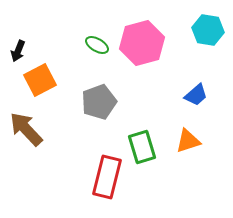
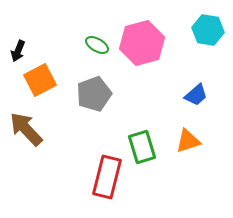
gray pentagon: moved 5 px left, 8 px up
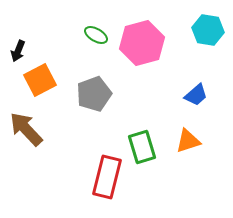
green ellipse: moved 1 px left, 10 px up
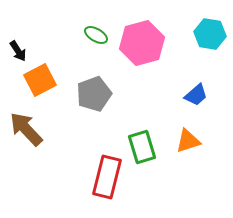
cyan hexagon: moved 2 px right, 4 px down
black arrow: rotated 55 degrees counterclockwise
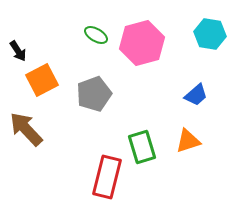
orange square: moved 2 px right
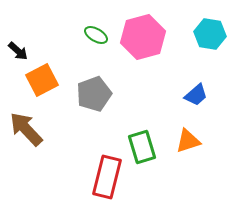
pink hexagon: moved 1 px right, 6 px up
black arrow: rotated 15 degrees counterclockwise
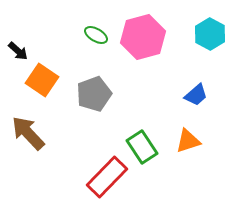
cyan hexagon: rotated 20 degrees clockwise
orange square: rotated 28 degrees counterclockwise
brown arrow: moved 2 px right, 4 px down
green rectangle: rotated 16 degrees counterclockwise
red rectangle: rotated 30 degrees clockwise
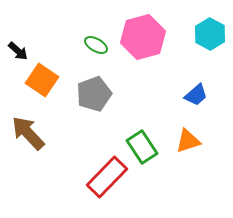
green ellipse: moved 10 px down
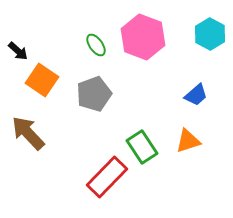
pink hexagon: rotated 24 degrees counterclockwise
green ellipse: rotated 25 degrees clockwise
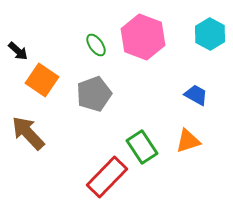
blue trapezoid: rotated 110 degrees counterclockwise
